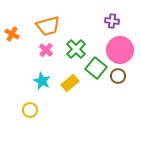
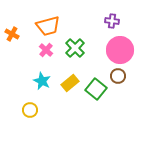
green cross: moved 1 px left, 1 px up
green square: moved 21 px down
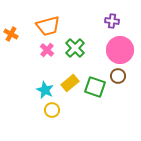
orange cross: moved 1 px left
pink cross: moved 1 px right
cyan star: moved 3 px right, 9 px down
green square: moved 1 px left, 2 px up; rotated 20 degrees counterclockwise
yellow circle: moved 22 px right
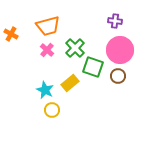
purple cross: moved 3 px right
green square: moved 2 px left, 20 px up
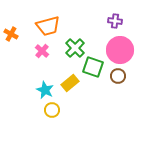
pink cross: moved 5 px left, 1 px down
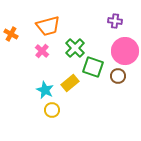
pink circle: moved 5 px right, 1 px down
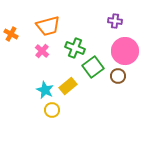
green cross: rotated 24 degrees counterclockwise
green square: rotated 35 degrees clockwise
yellow rectangle: moved 2 px left, 3 px down
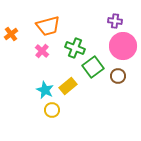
orange cross: rotated 24 degrees clockwise
pink circle: moved 2 px left, 5 px up
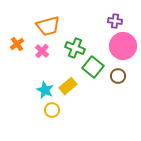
orange cross: moved 6 px right, 10 px down
green square: rotated 15 degrees counterclockwise
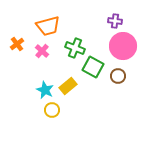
green square: rotated 10 degrees counterclockwise
